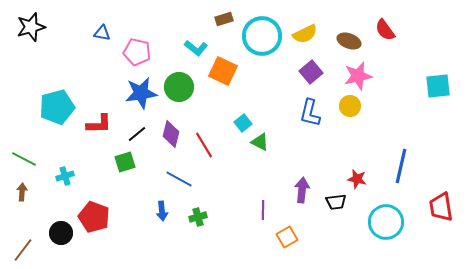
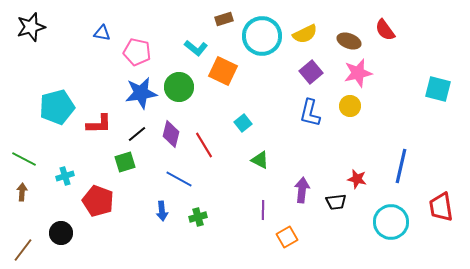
pink star at (358, 76): moved 3 px up
cyan square at (438, 86): moved 3 px down; rotated 20 degrees clockwise
green triangle at (260, 142): moved 18 px down
red pentagon at (94, 217): moved 4 px right, 16 px up
cyan circle at (386, 222): moved 5 px right
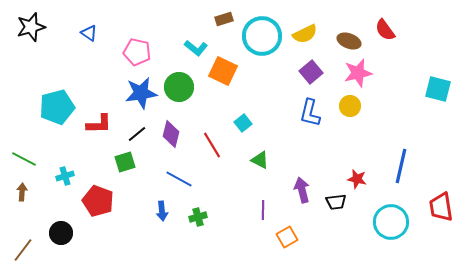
blue triangle at (102, 33): moved 13 px left; rotated 24 degrees clockwise
red line at (204, 145): moved 8 px right
purple arrow at (302, 190): rotated 20 degrees counterclockwise
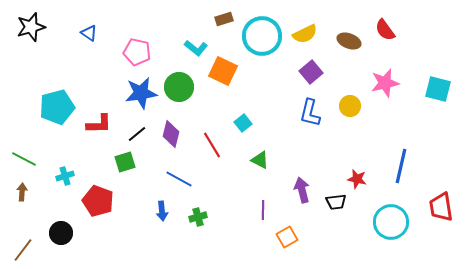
pink star at (358, 73): moved 27 px right, 10 px down
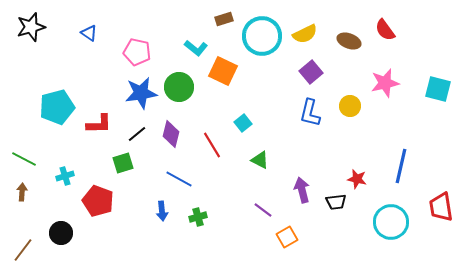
green square at (125, 162): moved 2 px left, 1 px down
purple line at (263, 210): rotated 54 degrees counterclockwise
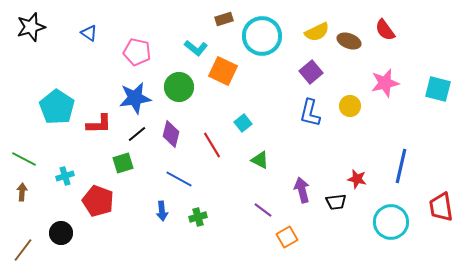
yellow semicircle at (305, 34): moved 12 px right, 2 px up
blue star at (141, 93): moved 6 px left, 5 px down
cyan pentagon at (57, 107): rotated 24 degrees counterclockwise
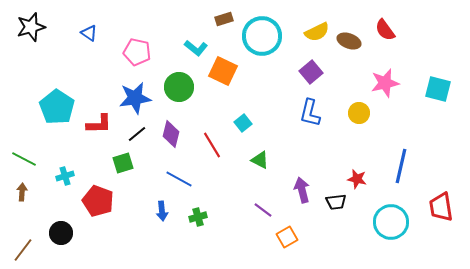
yellow circle at (350, 106): moved 9 px right, 7 px down
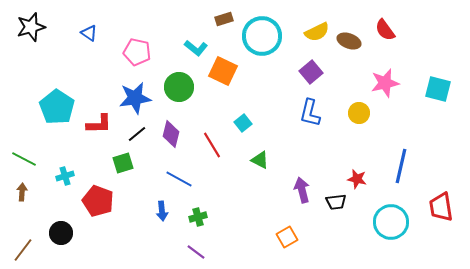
purple line at (263, 210): moved 67 px left, 42 px down
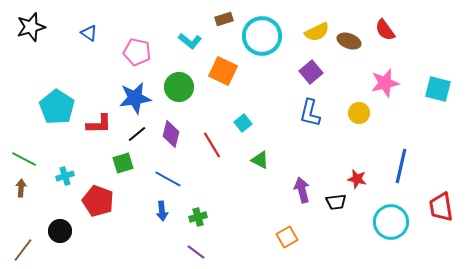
cyan L-shape at (196, 48): moved 6 px left, 7 px up
blue line at (179, 179): moved 11 px left
brown arrow at (22, 192): moved 1 px left, 4 px up
black circle at (61, 233): moved 1 px left, 2 px up
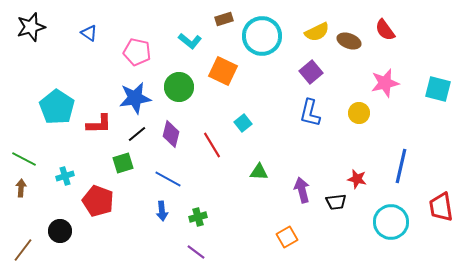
green triangle at (260, 160): moved 1 px left, 12 px down; rotated 24 degrees counterclockwise
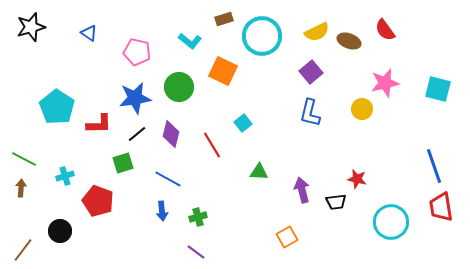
yellow circle at (359, 113): moved 3 px right, 4 px up
blue line at (401, 166): moved 33 px right; rotated 32 degrees counterclockwise
